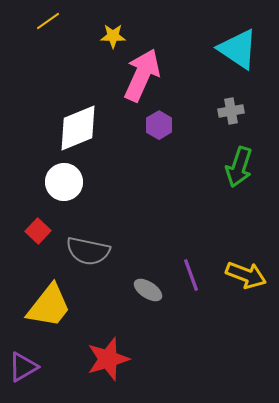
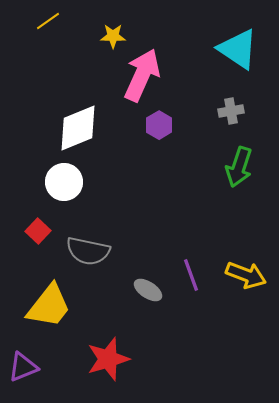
purple triangle: rotated 8 degrees clockwise
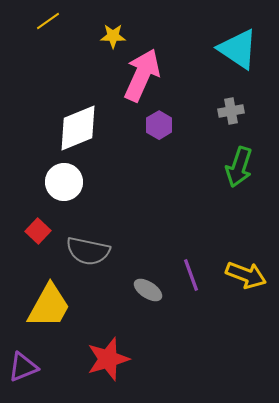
yellow trapezoid: rotated 9 degrees counterclockwise
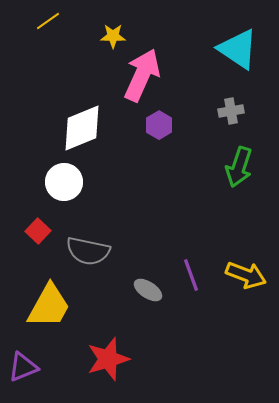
white diamond: moved 4 px right
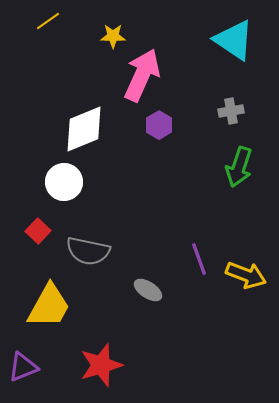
cyan triangle: moved 4 px left, 9 px up
white diamond: moved 2 px right, 1 px down
purple line: moved 8 px right, 16 px up
red star: moved 7 px left, 6 px down
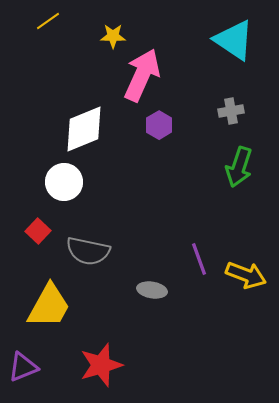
gray ellipse: moved 4 px right; rotated 24 degrees counterclockwise
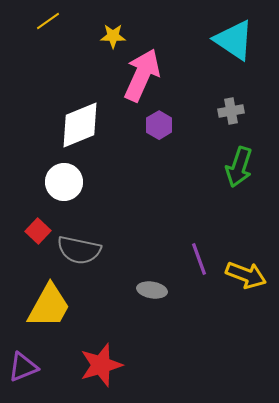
white diamond: moved 4 px left, 4 px up
gray semicircle: moved 9 px left, 1 px up
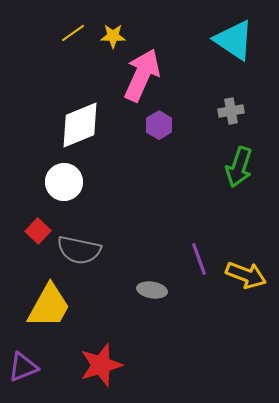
yellow line: moved 25 px right, 12 px down
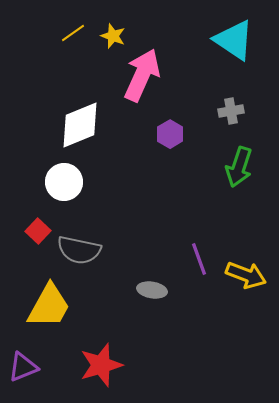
yellow star: rotated 20 degrees clockwise
purple hexagon: moved 11 px right, 9 px down
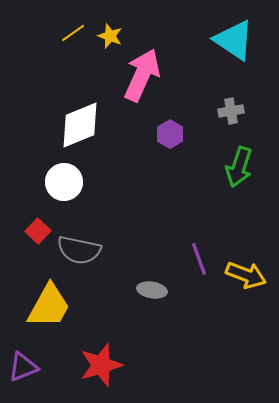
yellow star: moved 3 px left
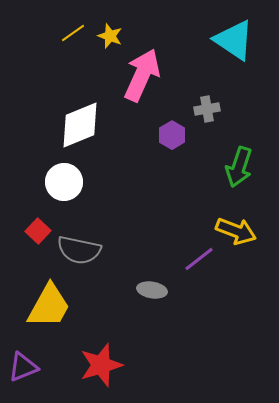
gray cross: moved 24 px left, 2 px up
purple hexagon: moved 2 px right, 1 px down
purple line: rotated 72 degrees clockwise
yellow arrow: moved 10 px left, 44 px up
